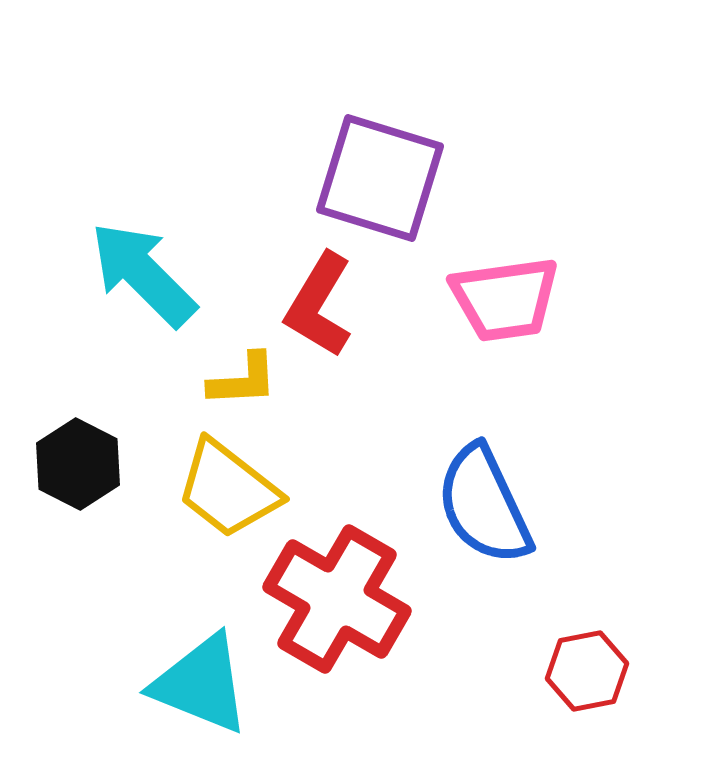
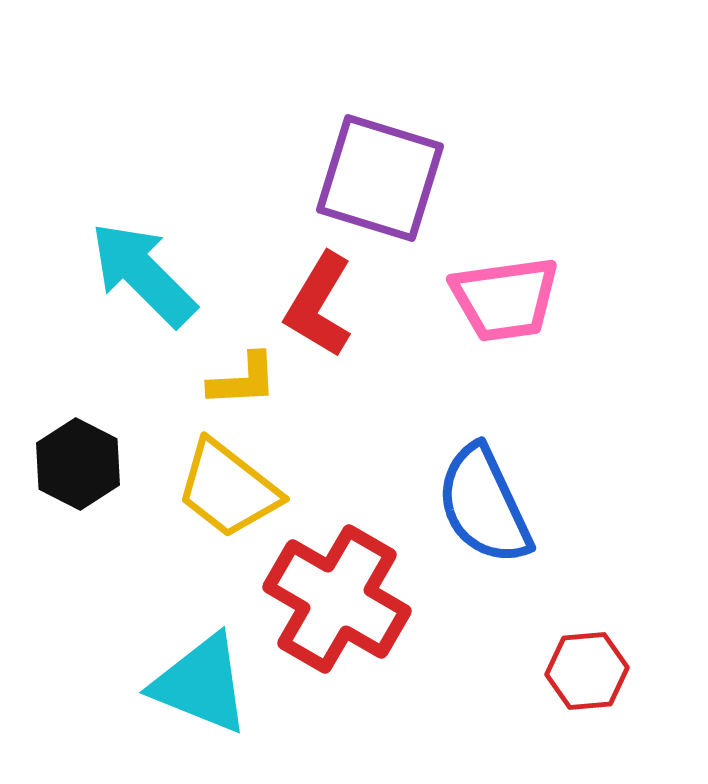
red hexagon: rotated 6 degrees clockwise
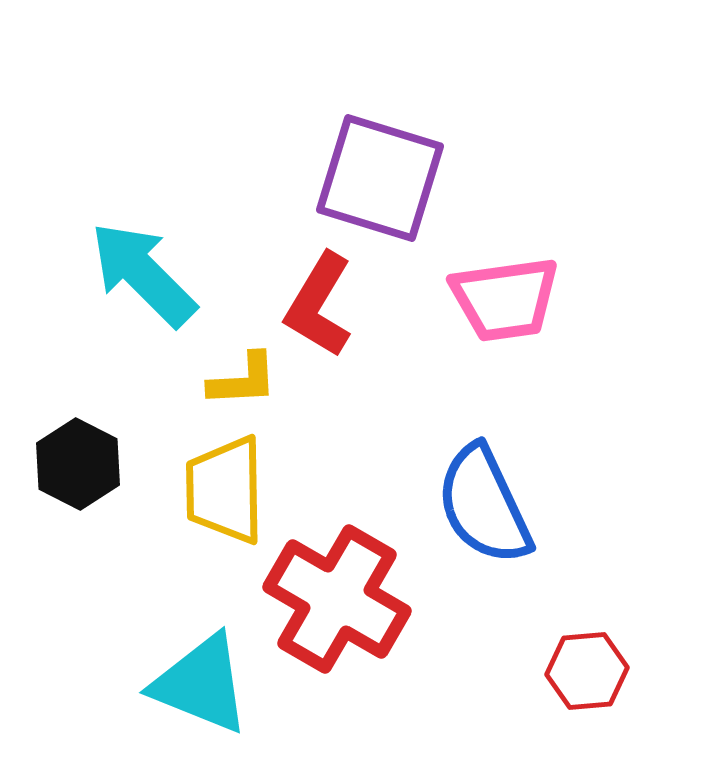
yellow trapezoid: moved 3 px left, 1 px down; rotated 51 degrees clockwise
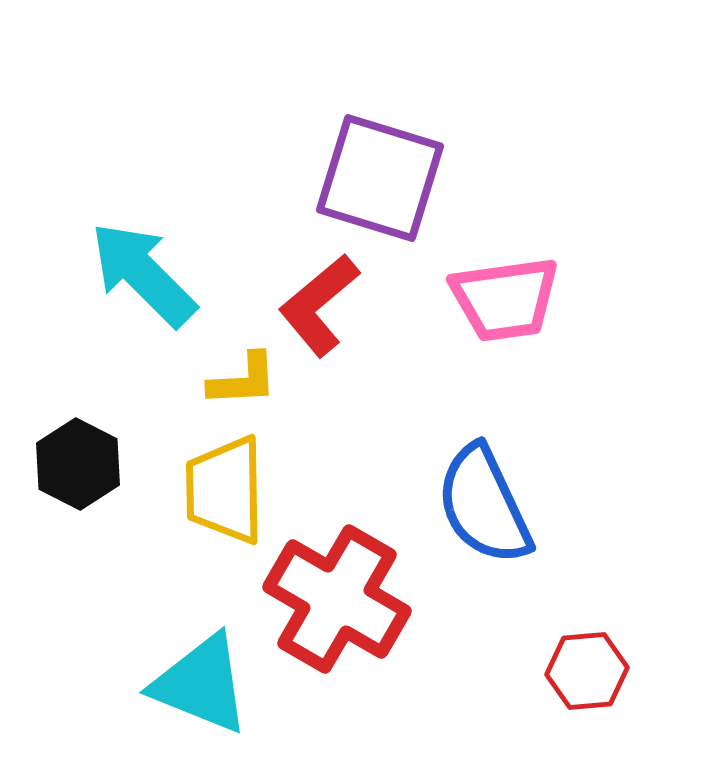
red L-shape: rotated 19 degrees clockwise
